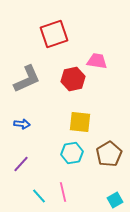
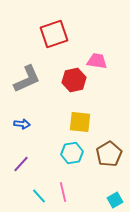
red hexagon: moved 1 px right, 1 px down
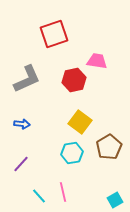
yellow square: rotated 30 degrees clockwise
brown pentagon: moved 7 px up
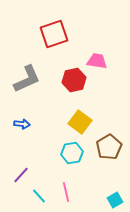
purple line: moved 11 px down
pink line: moved 3 px right
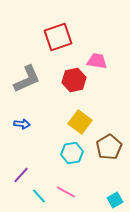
red square: moved 4 px right, 3 px down
pink line: rotated 48 degrees counterclockwise
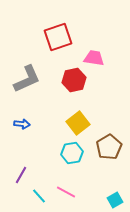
pink trapezoid: moved 3 px left, 3 px up
yellow square: moved 2 px left, 1 px down; rotated 15 degrees clockwise
purple line: rotated 12 degrees counterclockwise
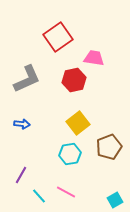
red square: rotated 16 degrees counterclockwise
brown pentagon: rotated 10 degrees clockwise
cyan hexagon: moved 2 px left, 1 px down
